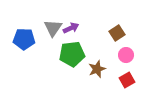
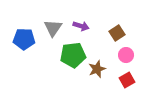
purple arrow: moved 10 px right, 2 px up; rotated 42 degrees clockwise
green pentagon: moved 1 px right, 1 px down
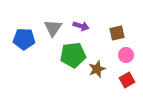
brown square: rotated 21 degrees clockwise
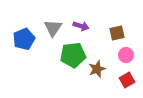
blue pentagon: rotated 25 degrees counterclockwise
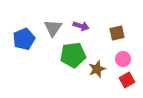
pink circle: moved 3 px left, 4 px down
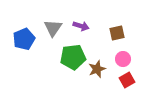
green pentagon: moved 2 px down
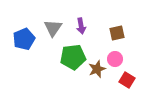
purple arrow: rotated 63 degrees clockwise
pink circle: moved 8 px left
red square: rotated 28 degrees counterclockwise
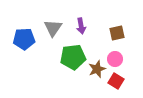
blue pentagon: rotated 20 degrees clockwise
red square: moved 11 px left, 1 px down
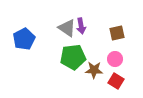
gray triangle: moved 14 px right; rotated 30 degrees counterclockwise
blue pentagon: rotated 25 degrees counterclockwise
brown star: moved 3 px left, 1 px down; rotated 24 degrees clockwise
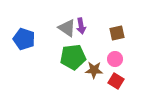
blue pentagon: rotated 25 degrees counterclockwise
